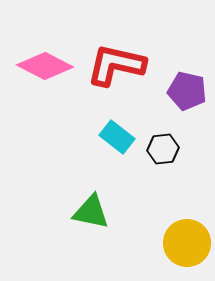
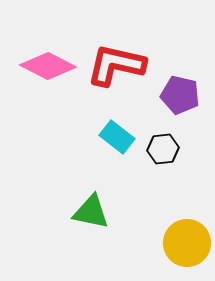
pink diamond: moved 3 px right
purple pentagon: moved 7 px left, 4 px down
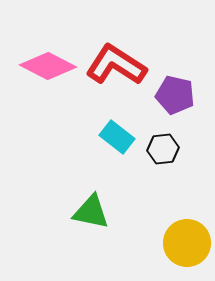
red L-shape: rotated 20 degrees clockwise
purple pentagon: moved 5 px left
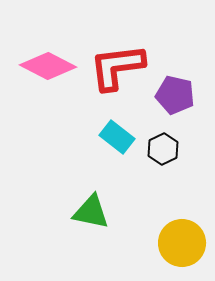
red L-shape: moved 1 px right, 2 px down; rotated 40 degrees counterclockwise
black hexagon: rotated 20 degrees counterclockwise
yellow circle: moved 5 px left
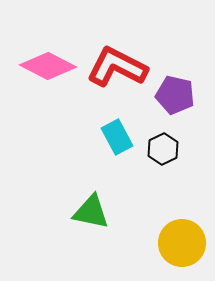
red L-shape: rotated 34 degrees clockwise
cyan rectangle: rotated 24 degrees clockwise
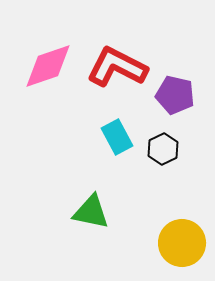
pink diamond: rotated 46 degrees counterclockwise
